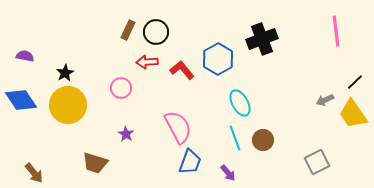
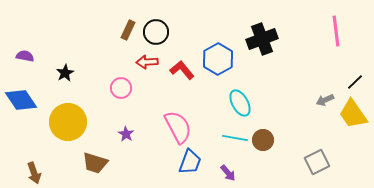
yellow circle: moved 17 px down
cyan line: rotated 60 degrees counterclockwise
brown arrow: rotated 20 degrees clockwise
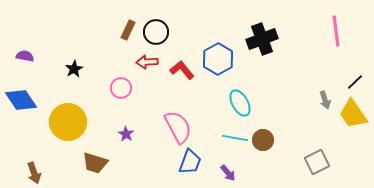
black star: moved 9 px right, 4 px up
gray arrow: rotated 84 degrees counterclockwise
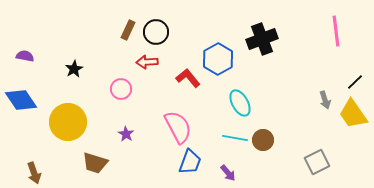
red L-shape: moved 6 px right, 8 px down
pink circle: moved 1 px down
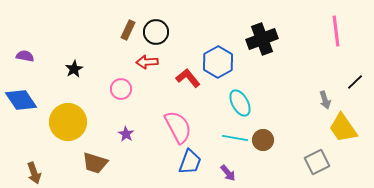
blue hexagon: moved 3 px down
yellow trapezoid: moved 10 px left, 14 px down
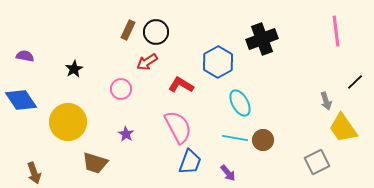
red arrow: rotated 30 degrees counterclockwise
red L-shape: moved 7 px left, 7 px down; rotated 20 degrees counterclockwise
gray arrow: moved 1 px right, 1 px down
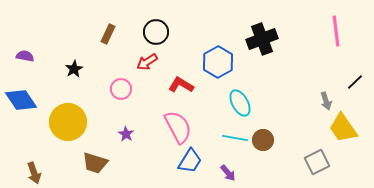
brown rectangle: moved 20 px left, 4 px down
blue trapezoid: moved 1 px up; rotated 12 degrees clockwise
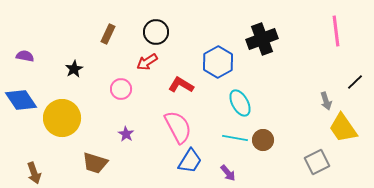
yellow circle: moved 6 px left, 4 px up
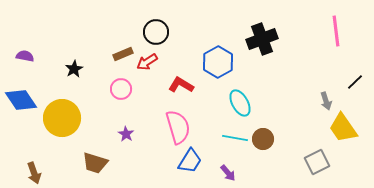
brown rectangle: moved 15 px right, 20 px down; rotated 42 degrees clockwise
pink semicircle: rotated 12 degrees clockwise
brown circle: moved 1 px up
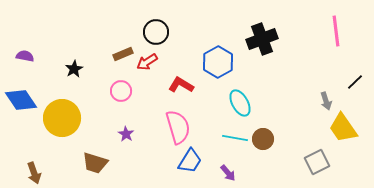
pink circle: moved 2 px down
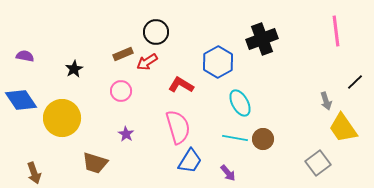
gray square: moved 1 px right, 1 px down; rotated 10 degrees counterclockwise
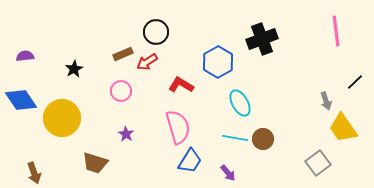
purple semicircle: rotated 18 degrees counterclockwise
